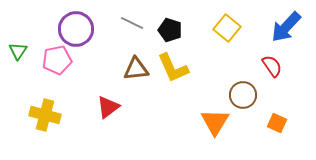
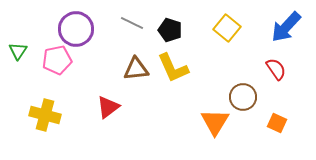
red semicircle: moved 4 px right, 3 px down
brown circle: moved 2 px down
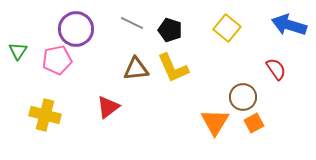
blue arrow: moved 3 px right, 2 px up; rotated 64 degrees clockwise
orange square: moved 23 px left; rotated 36 degrees clockwise
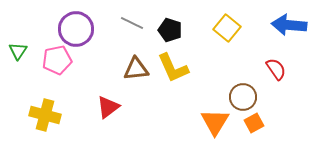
blue arrow: rotated 12 degrees counterclockwise
